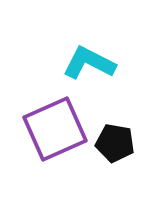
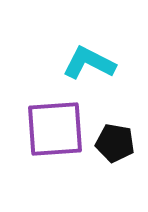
purple square: rotated 20 degrees clockwise
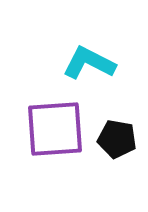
black pentagon: moved 2 px right, 4 px up
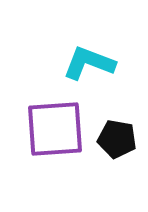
cyan L-shape: rotated 6 degrees counterclockwise
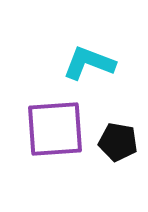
black pentagon: moved 1 px right, 3 px down
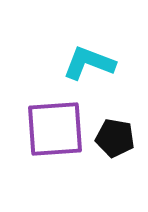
black pentagon: moved 3 px left, 4 px up
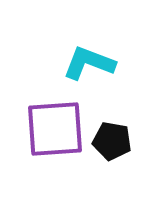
black pentagon: moved 3 px left, 3 px down
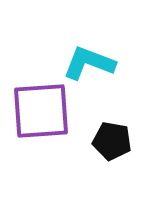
purple square: moved 14 px left, 18 px up
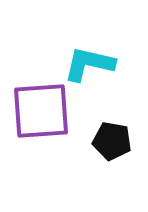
cyan L-shape: moved 1 px down; rotated 8 degrees counterclockwise
